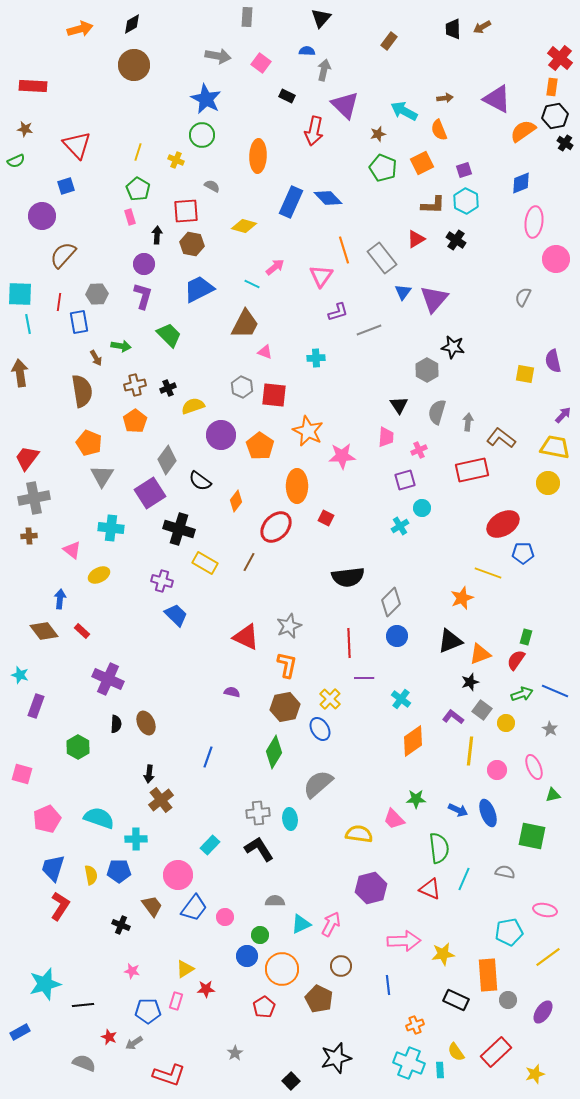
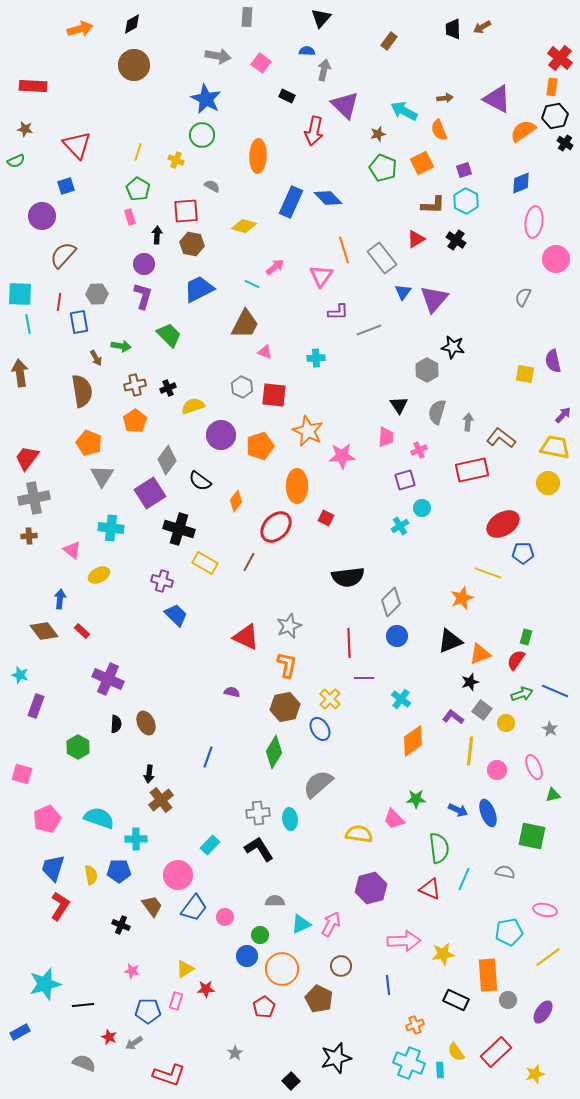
purple L-shape at (338, 312): rotated 15 degrees clockwise
orange pentagon at (260, 446): rotated 20 degrees clockwise
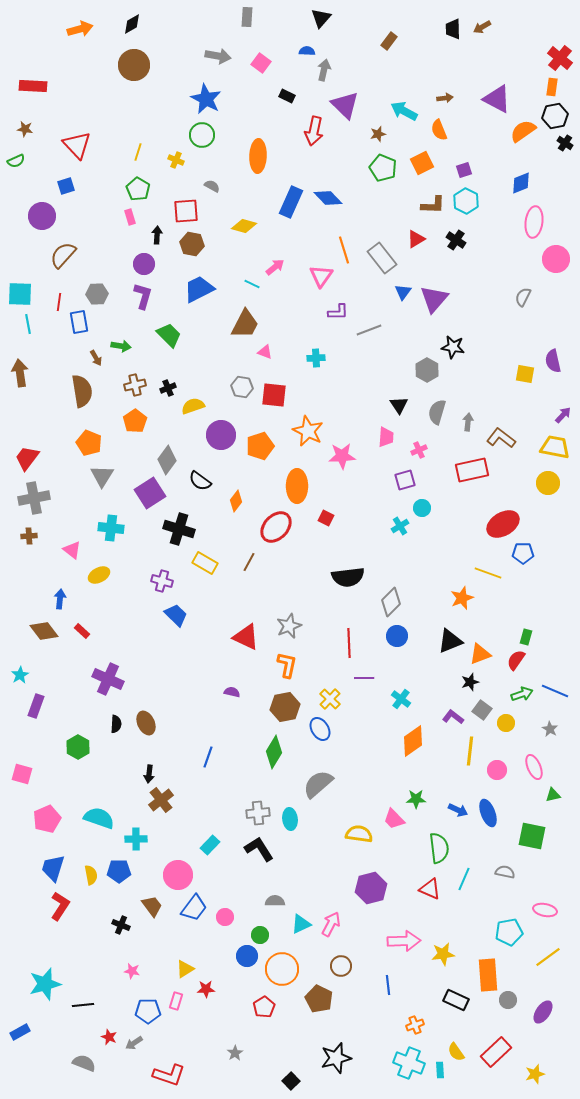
gray hexagon at (242, 387): rotated 15 degrees counterclockwise
cyan star at (20, 675): rotated 24 degrees clockwise
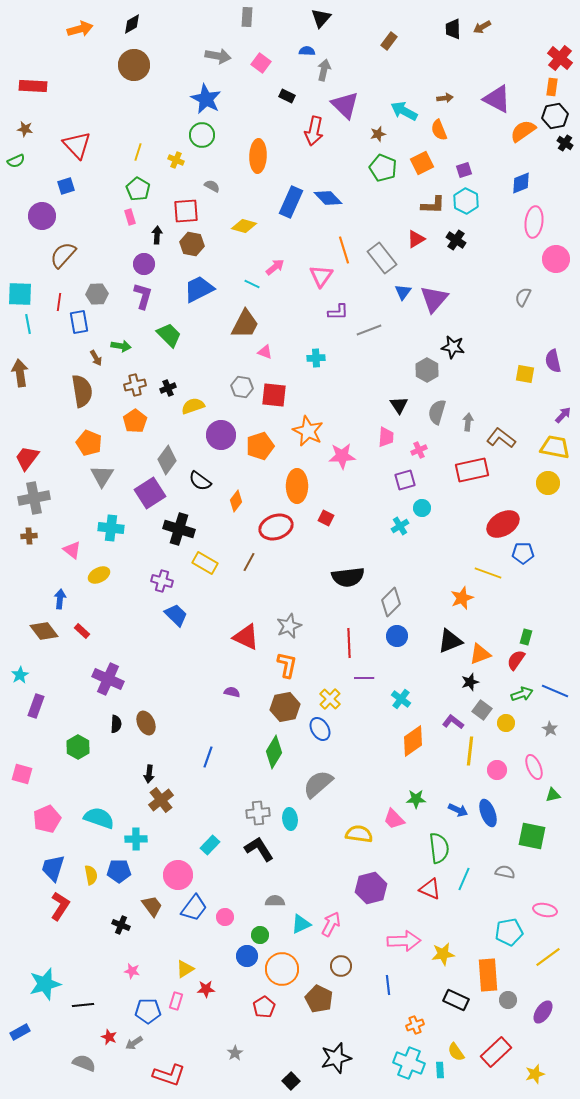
red ellipse at (276, 527): rotated 28 degrees clockwise
purple L-shape at (453, 717): moved 5 px down
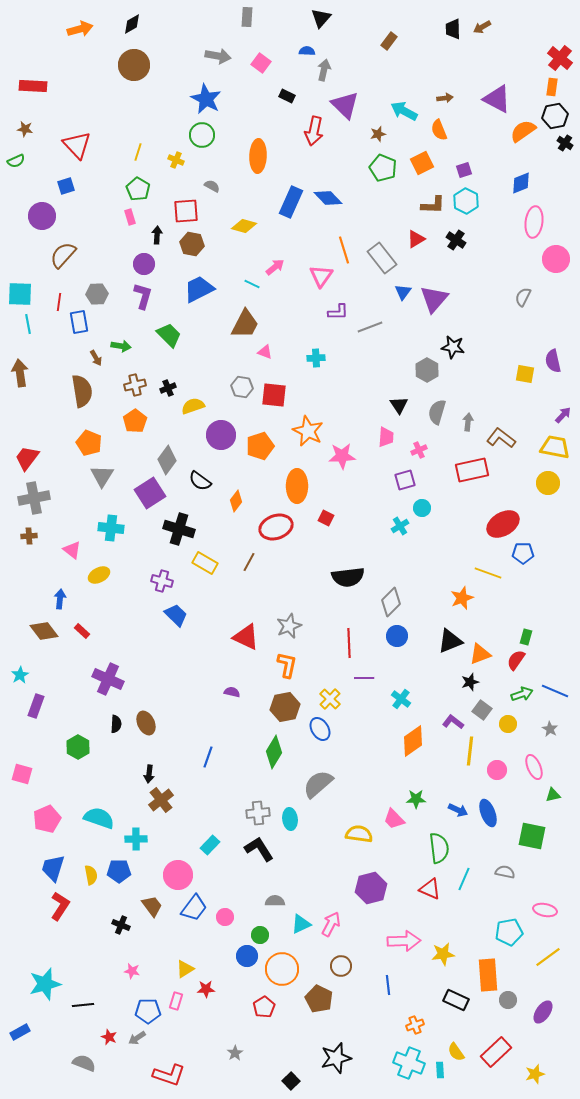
gray line at (369, 330): moved 1 px right, 3 px up
yellow circle at (506, 723): moved 2 px right, 1 px down
gray arrow at (134, 1043): moved 3 px right, 5 px up
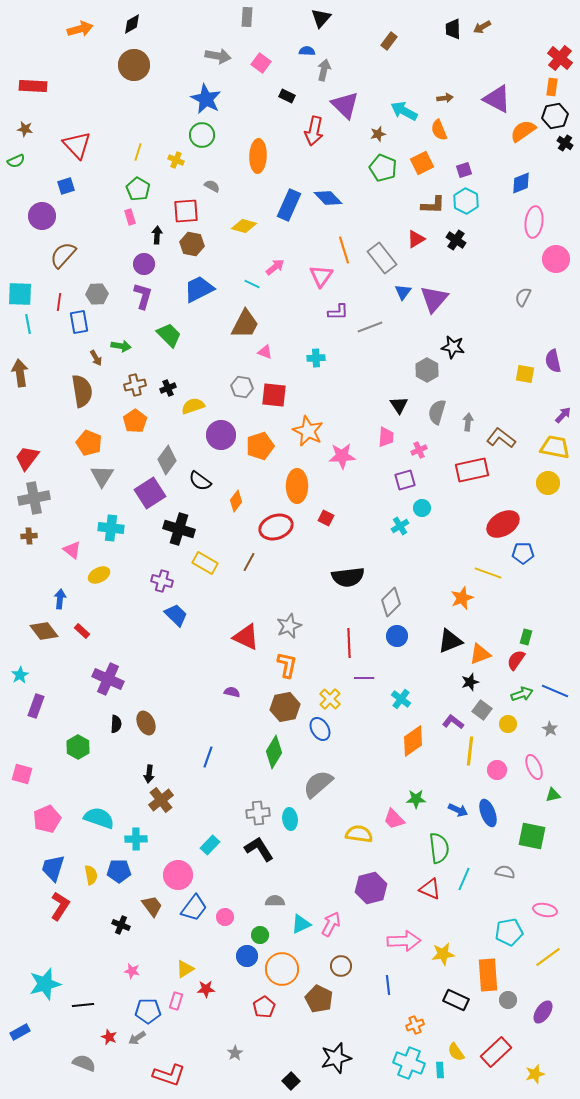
blue rectangle at (291, 202): moved 2 px left, 3 px down
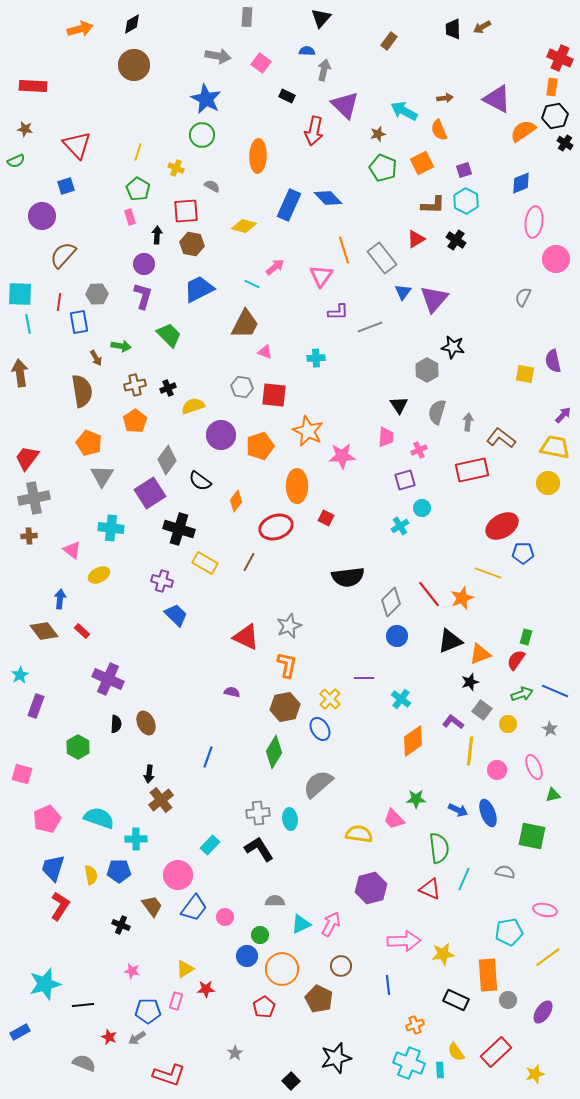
red cross at (560, 58): rotated 15 degrees counterclockwise
yellow cross at (176, 160): moved 8 px down
red ellipse at (503, 524): moved 1 px left, 2 px down
red line at (349, 643): moved 80 px right, 49 px up; rotated 36 degrees counterclockwise
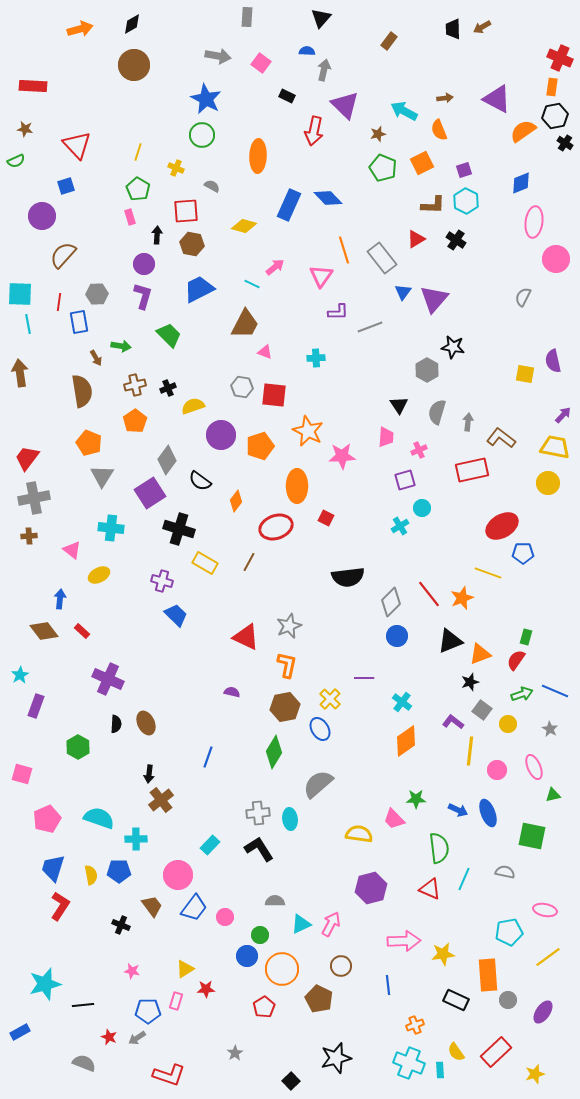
cyan cross at (401, 699): moved 1 px right, 3 px down
orange diamond at (413, 741): moved 7 px left
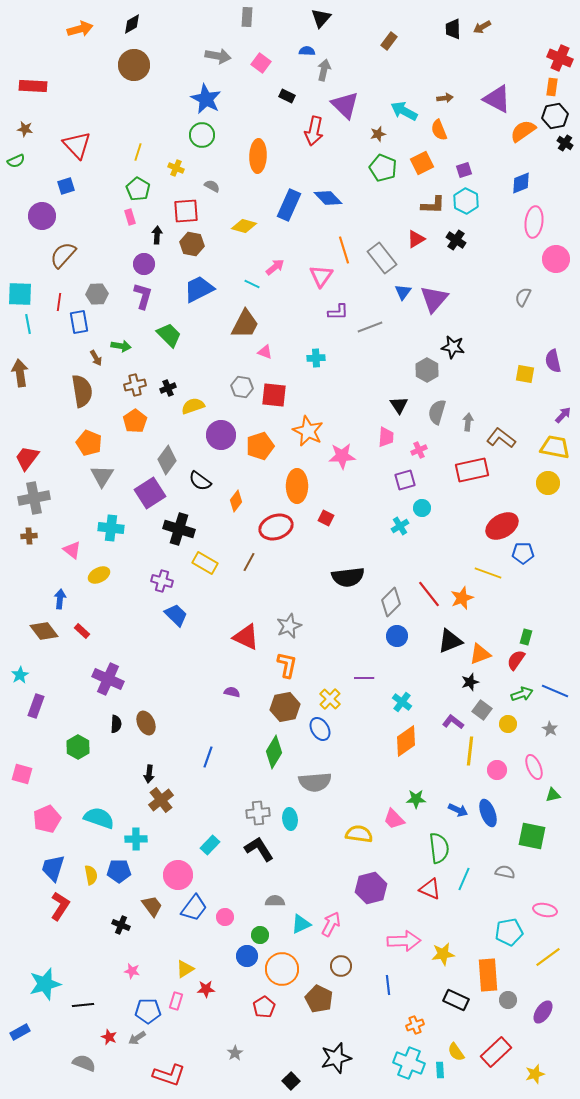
gray semicircle at (318, 784): moved 3 px left, 2 px up; rotated 144 degrees counterclockwise
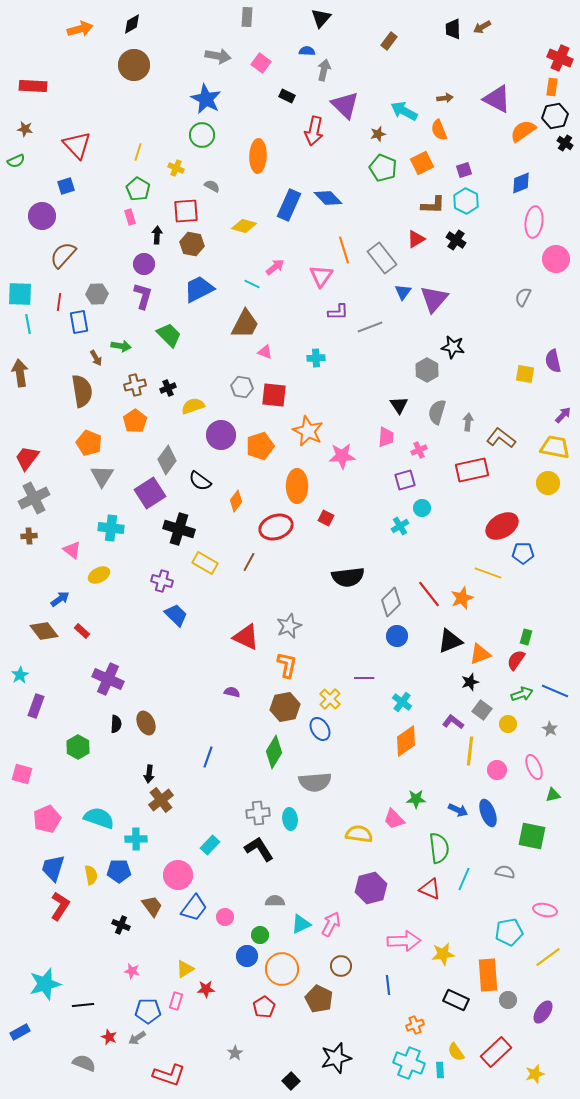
gray cross at (34, 498): rotated 16 degrees counterclockwise
blue arrow at (60, 599): rotated 48 degrees clockwise
